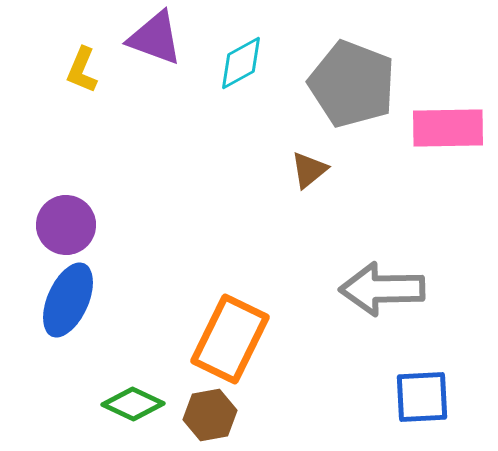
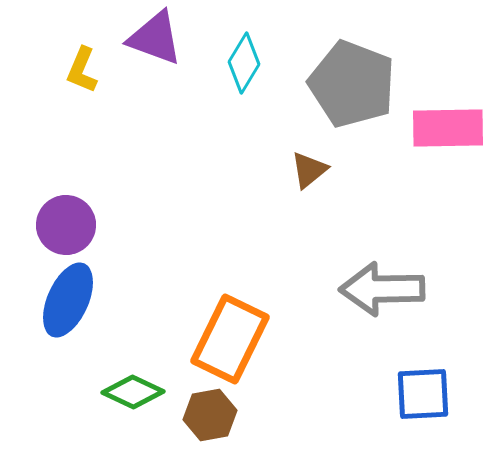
cyan diamond: moved 3 px right; rotated 30 degrees counterclockwise
blue square: moved 1 px right, 3 px up
green diamond: moved 12 px up
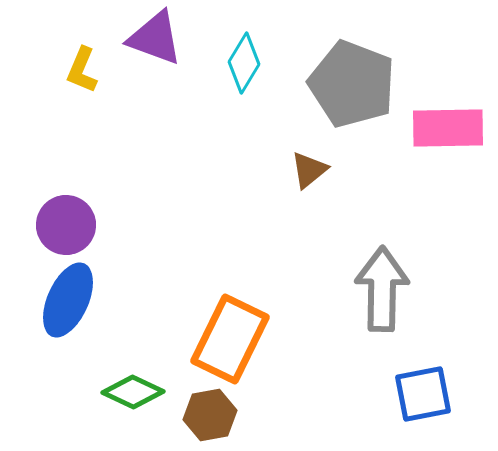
gray arrow: rotated 92 degrees clockwise
blue square: rotated 8 degrees counterclockwise
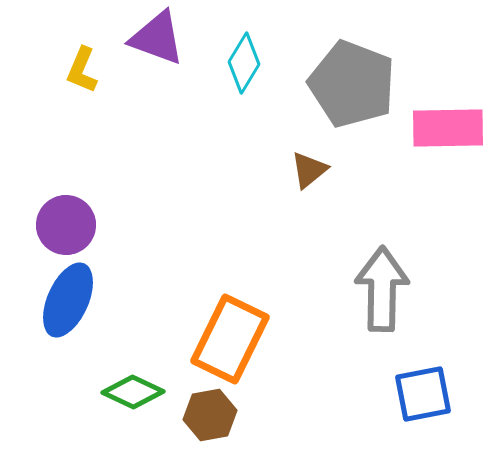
purple triangle: moved 2 px right
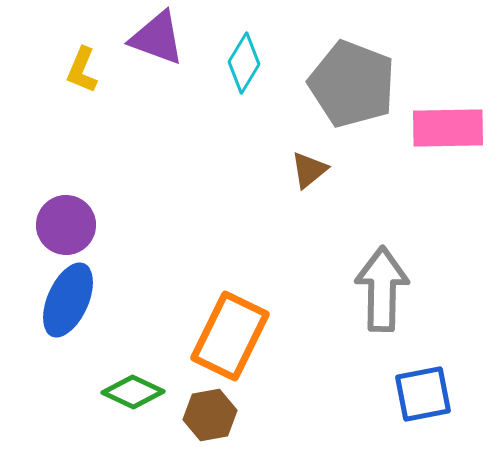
orange rectangle: moved 3 px up
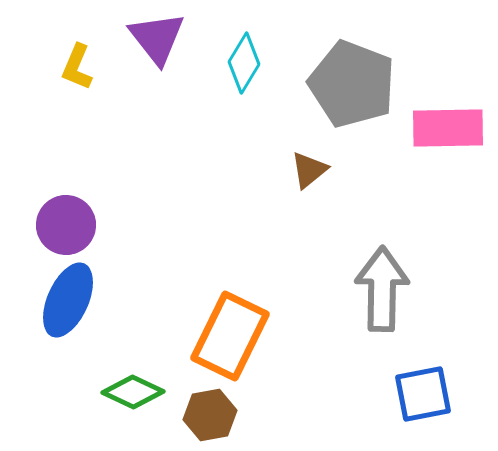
purple triangle: rotated 32 degrees clockwise
yellow L-shape: moved 5 px left, 3 px up
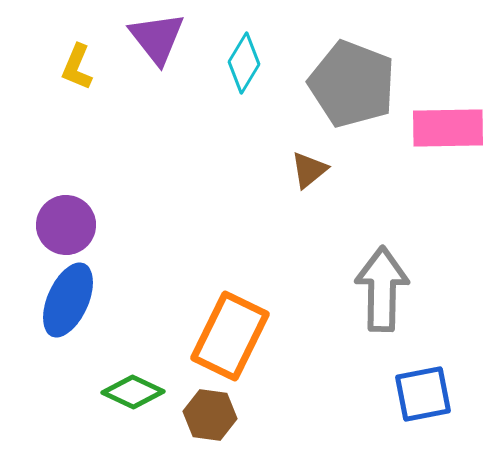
brown hexagon: rotated 18 degrees clockwise
